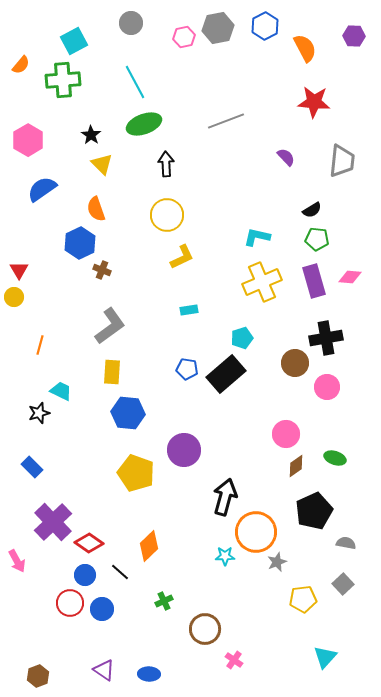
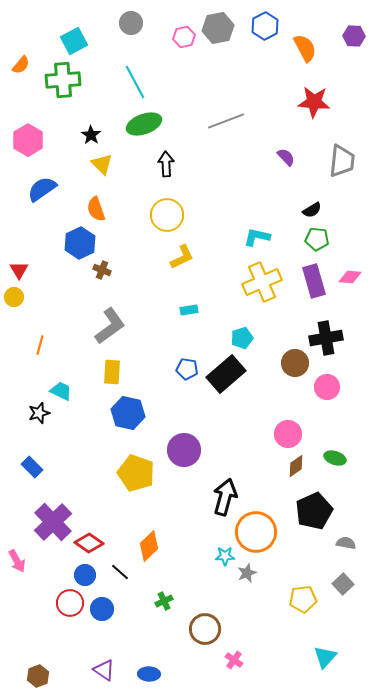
blue hexagon at (128, 413): rotated 8 degrees clockwise
pink circle at (286, 434): moved 2 px right
gray star at (277, 562): moved 30 px left, 11 px down
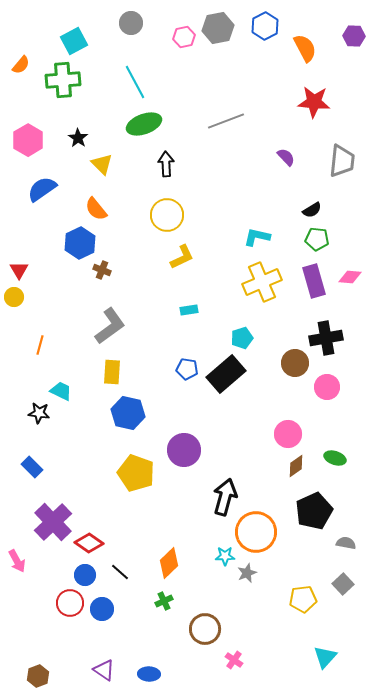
black star at (91, 135): moved 13 px left, 3 px down
orange semicircle at (96, 209): rotated 20 degrees counterclockwise
black star at (39, 413): rotated 25 degrees clockwise
orange diamond at (149, 546): moved 20 px right, 17 px down
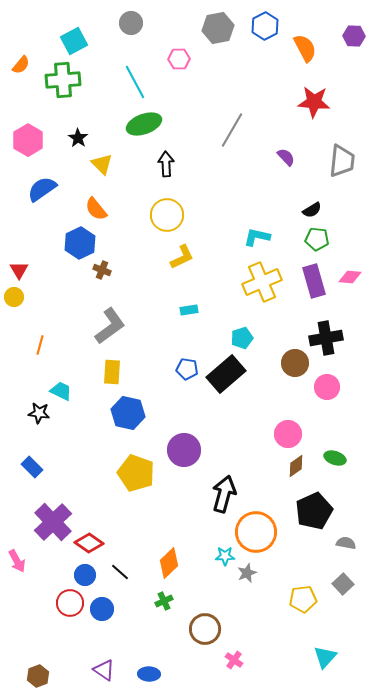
pink hexagon at (184, 37): moved 5 px left, 22 px down; rotated 10 degrees clockwise
gray line at (226, 121): moved 6 px right, 9 px down; rotated 39 degrees counterclockwise
black arrow at (225, 497): moved 1 px left, 3 px up
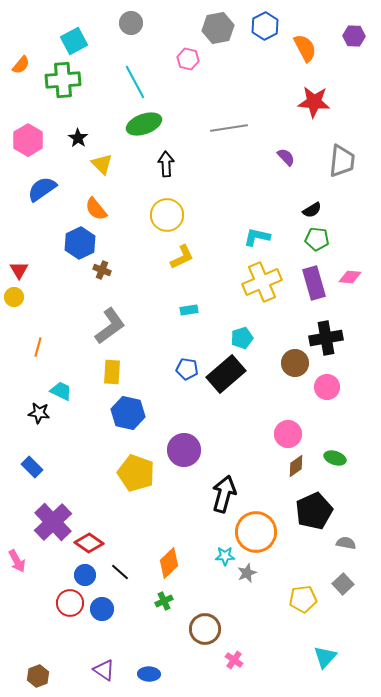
pink hexagon at (179, 59): moved 9 px right; rotated 15 degrees clockwise
gray line at (232, 130): moved 3 px left, 2 px up; rotated 51 degrees clockwise
purple rectangle at (314, 281): moved 2 px down
orange line at (40, 345): moved 2 px left, 2 px down
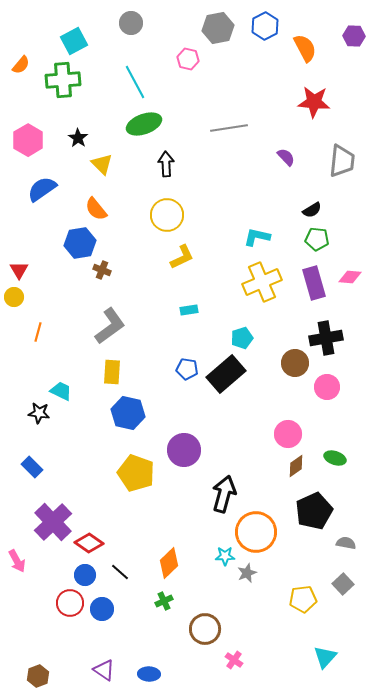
blue hexagon at (80, 243): rotated 16 degrees clockwise
orange line at (38, 347): moved 15 px up
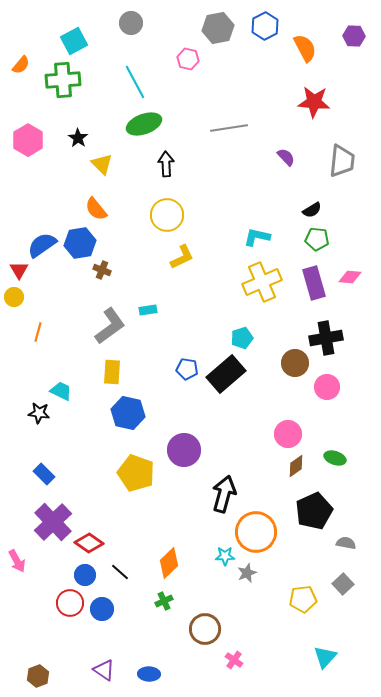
blue semicircle at (42, 189): moved 56 px down
cyan rectangle at (189, 310): moved 41 px left
blue rectangle at (32, 467): moved 12 px right, 7 px down
